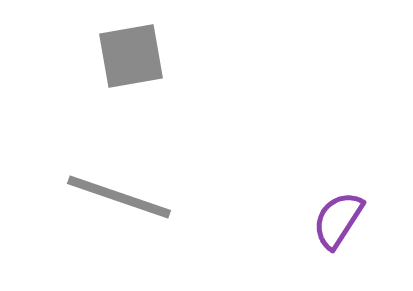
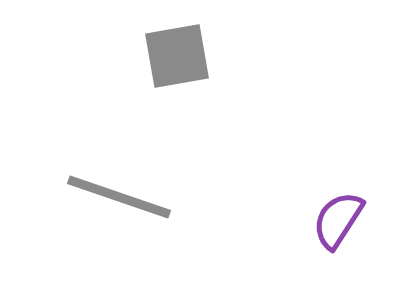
gray square: moved 46 px right
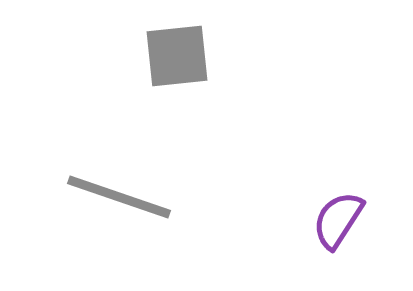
gray square: rotated 4 degrees clockwise
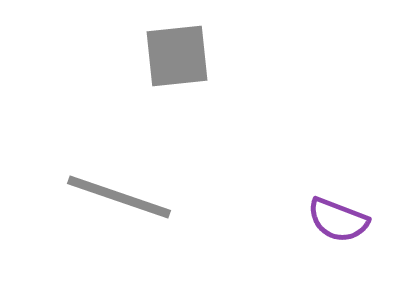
purple semicircle: rotated 102 degrees counterclockwise
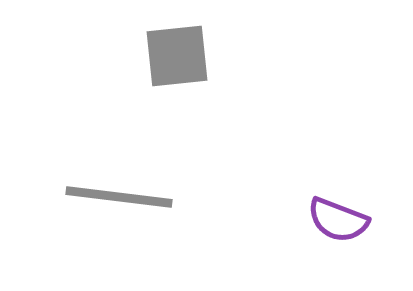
gray line: rotated 12 degrees counterclockwise
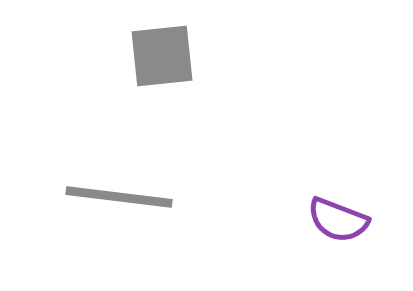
gray square: moved 15 px left
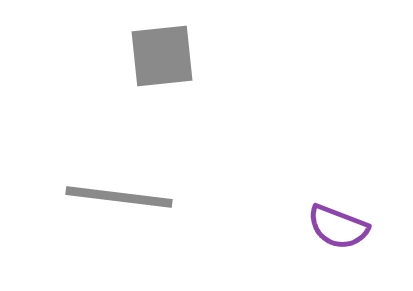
purple semicircle: moved 7 px down
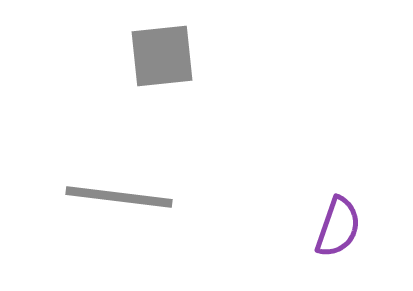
purple semicircle: rotated 92 degrees counterclockwise
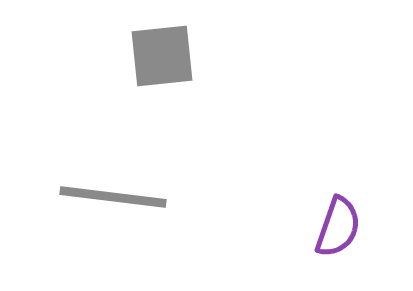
gray line: moved 6 px left
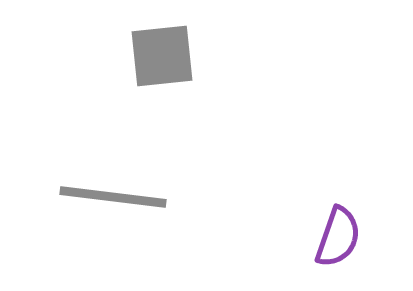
purple semicircle: moved 10 px down
